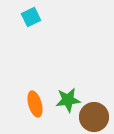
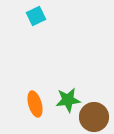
cyan square: moved 5 px right, 1 px up
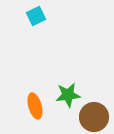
green star: moved 5 px up
orange ellipse: moved 2 px down
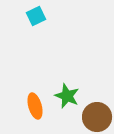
green star: moved 1 px left, 1 px down; rotated 30 degrees clockwise
brown circle: moved 3 px right
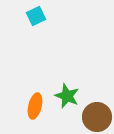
orange ellipse: rotated 30 degrees clockwise
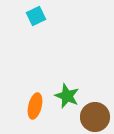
brown circle: moved 2 px left
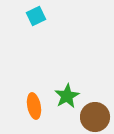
green star: rotated 20 degrees clockwise
orange ellipse: moved 1 px left; rotated 25 degrees counterclockwise
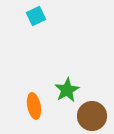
green star: moved 6 px up
brown circle: moved 3 px left, 1 px up
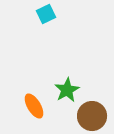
cyan square: moved 10 px right, 2 px up
orange ellipse: rotated 20 degrees counterclockwise
